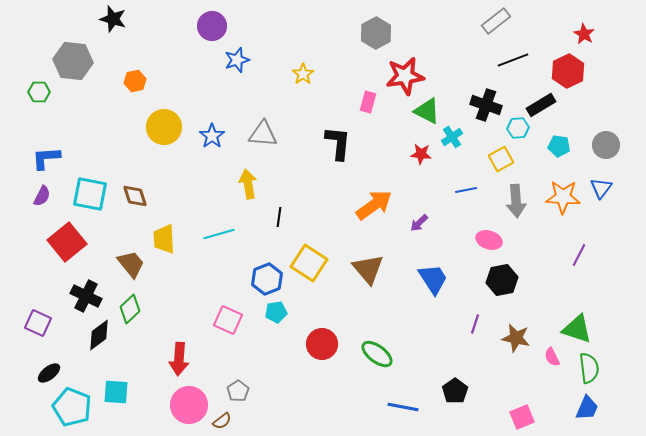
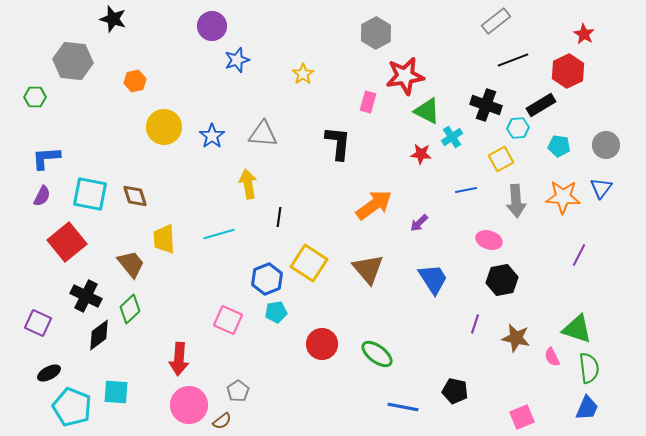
green hexagon at (39, 92): moved 4 px left, 5 px down
black ellipse at (49, 373): rotated 10 degrees clockwise
black pentagon at (455, 391): rotated 25 degrees counterclockwise
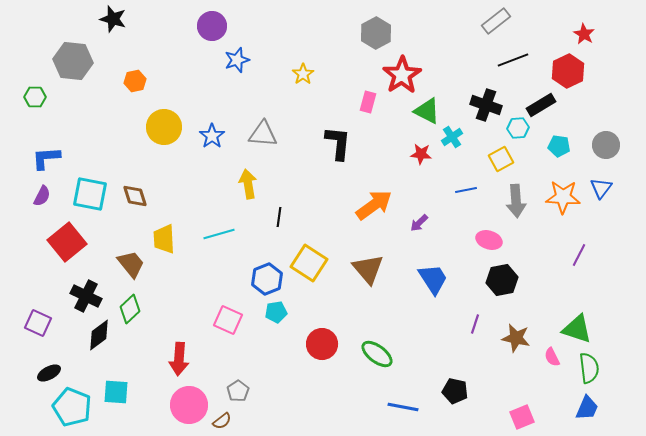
red star at (405, 76): moved 3 px left, 1 px up; rotated 24 degrees counterclockwise
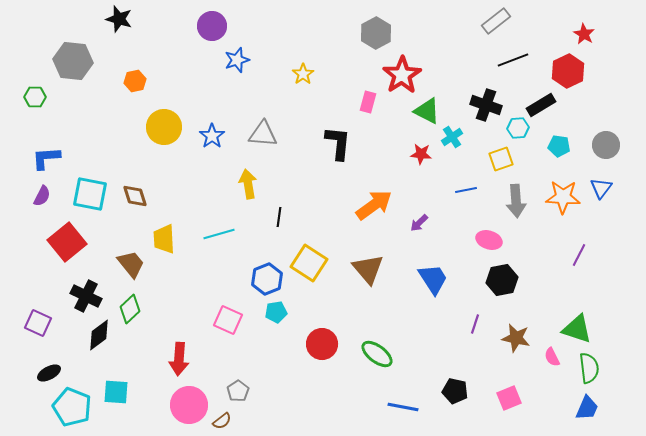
black star at (113, 19): moved 6 px right
yellow square at (501, 159): rotated 10 degrees clockwise
pink square at (522, 417): moved 13 px left, 19 px up
